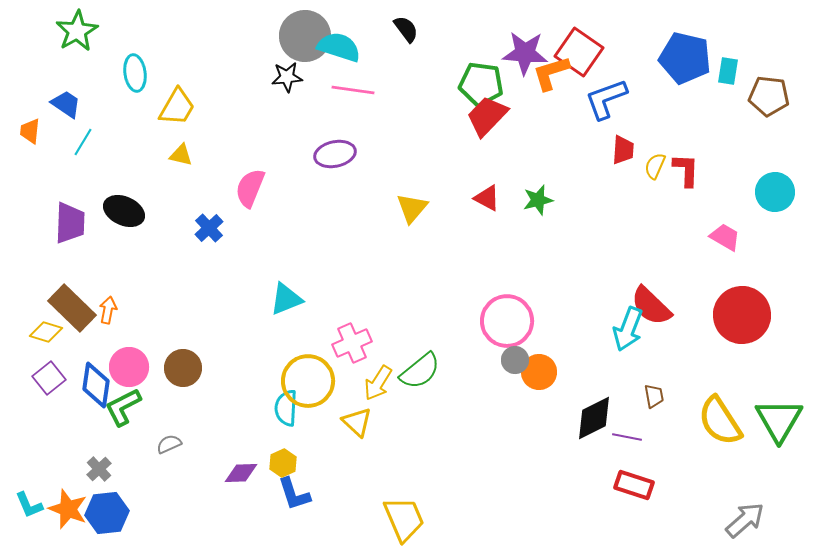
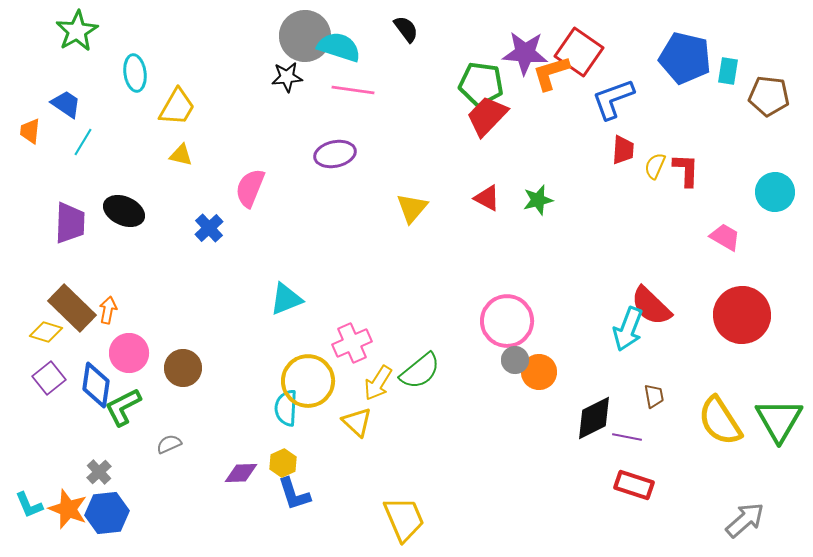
blue L-shape at (606, 99): moved 7 px right
pink circle at (129, 367): moved 14 px up
gray cross at (99, 469): moved 3 px down
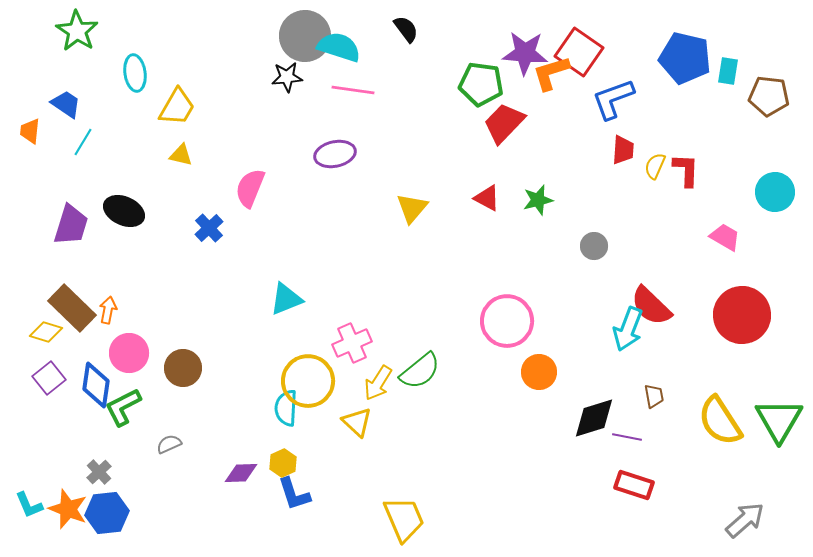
green star at (77, 31): rotated 9 degrees counterclockwise
red trapezoid at (487, 116): moved 17 px right, 7 px down
purple trapezoid at (70, 223): moved 1 px right, 2 px down; rotated 15 degrees clockwise
gray circle at (515, 360): moved 79 px right, 114 px up
black diamond at (594, 418): rotated 9 degrees clockwise
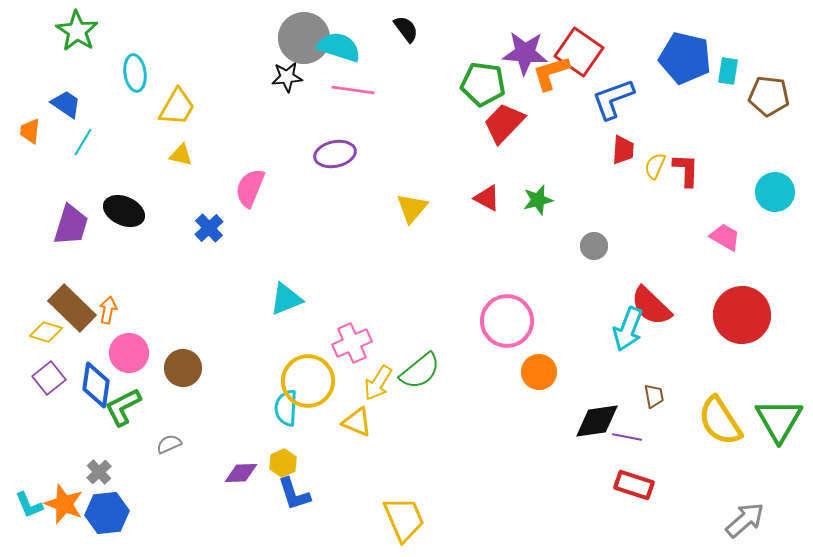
gray circle at (305, 36): moved 1 px left, 2 px down
green pentagon at (481, 84): moved 2 px right
black diamond at (594, 418): moved 3 px right, 3 px down; rotated 9 degrees clockwise
yellow triangle at (357, 422): rotated 20 degrees counterclockwise
orange star at (68, 509): moved 4 px left, 5 px up
